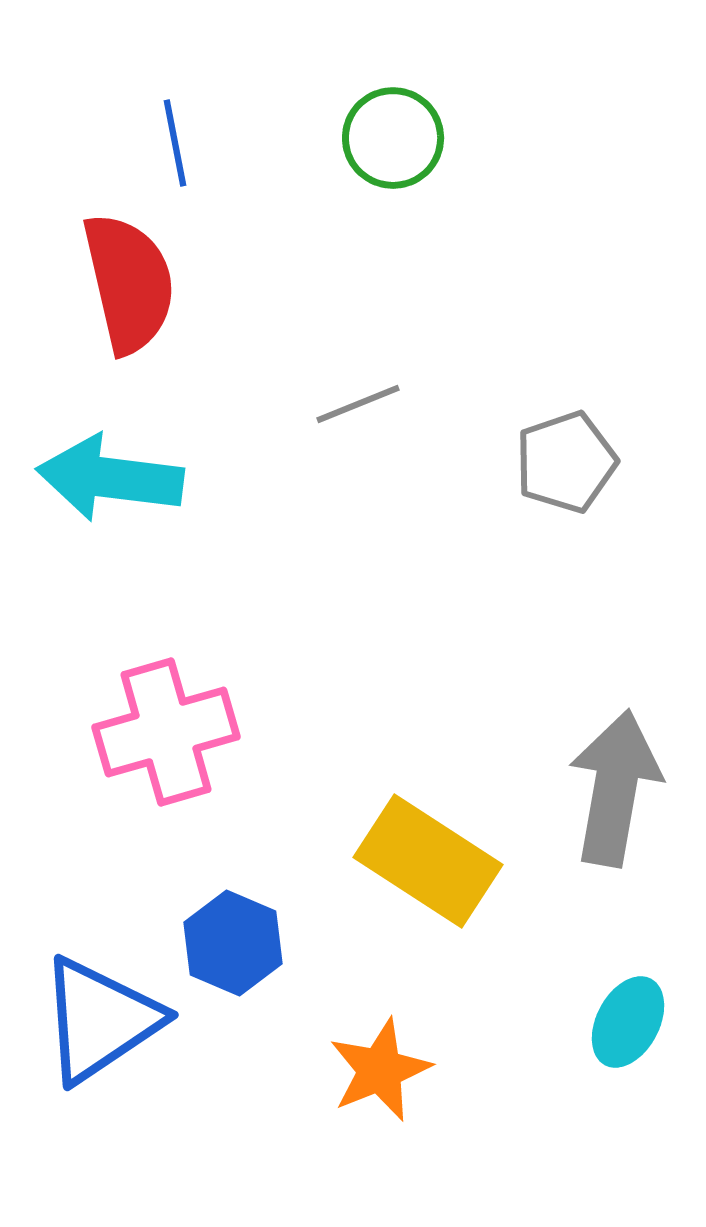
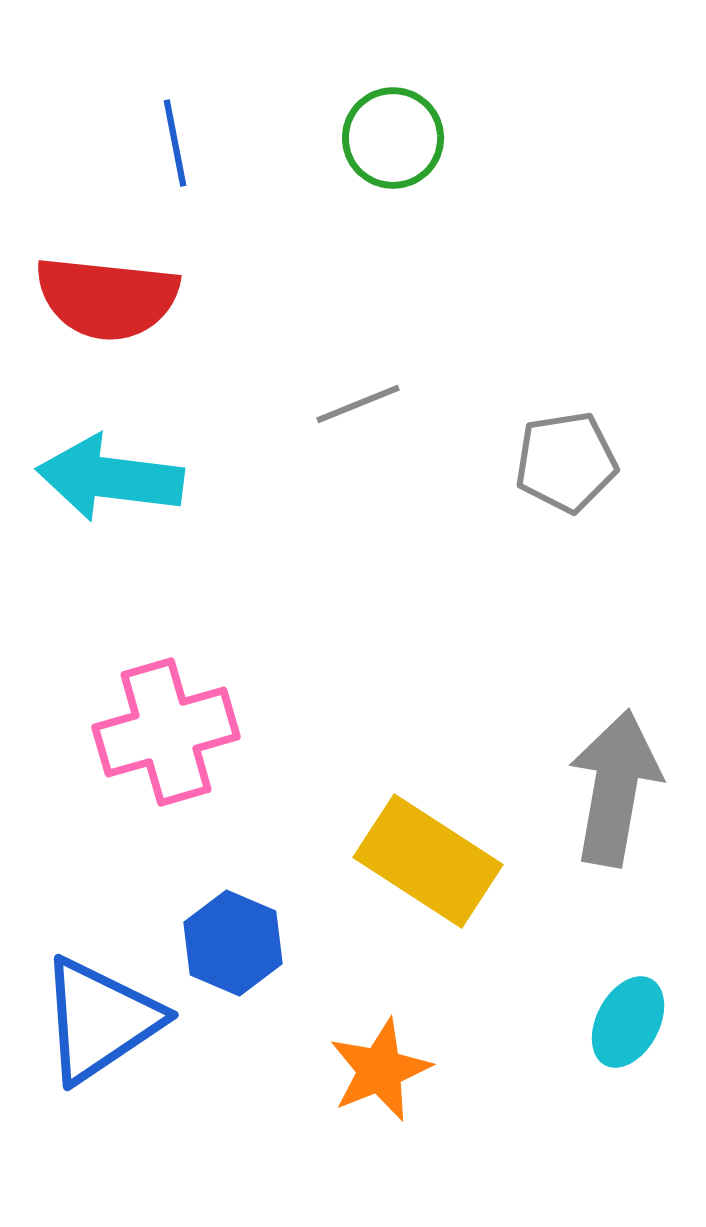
red semicircle: moved 22 px left, 15 px down; rotated 109 degrees clockwise
gray pentagon: rotated 10 degrees clockwise
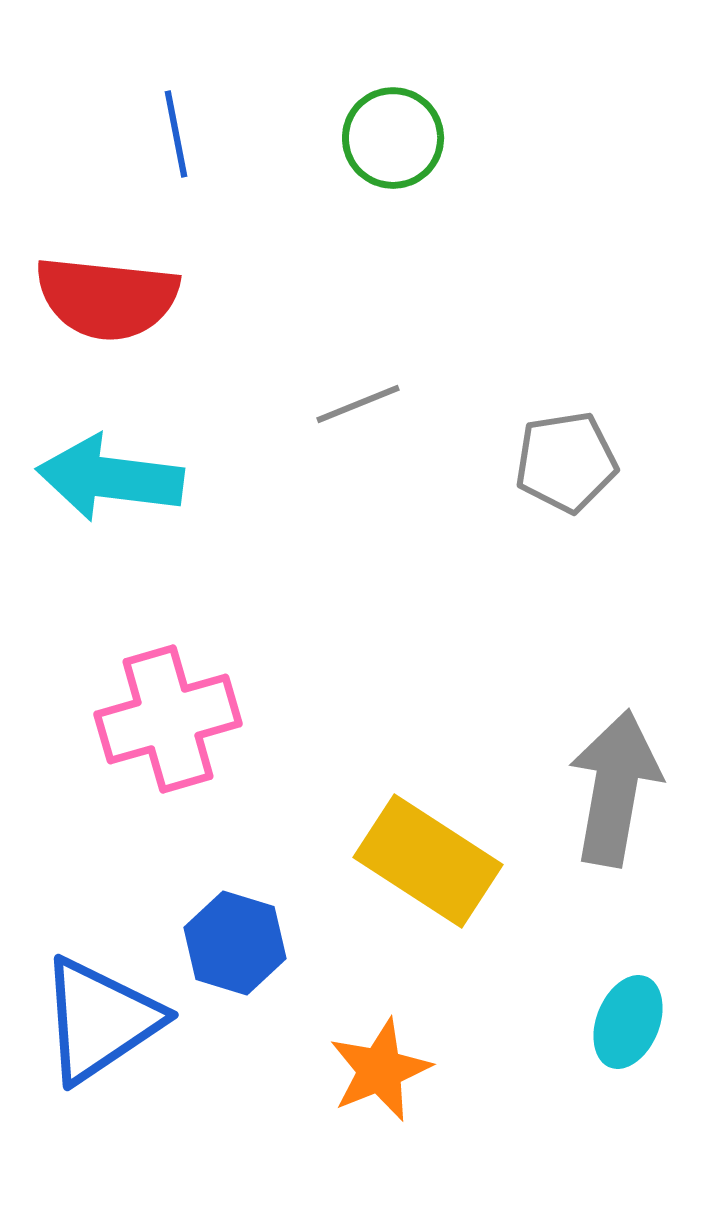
blue line: moved 1 px right, 9 px up
pink cross: moved 2 px right, 13 px up
blue hexagon: moved 2 px right; rotated 6 degrees counterclockwise
cyan ellipse: rotated 6 degrees counterclockwise
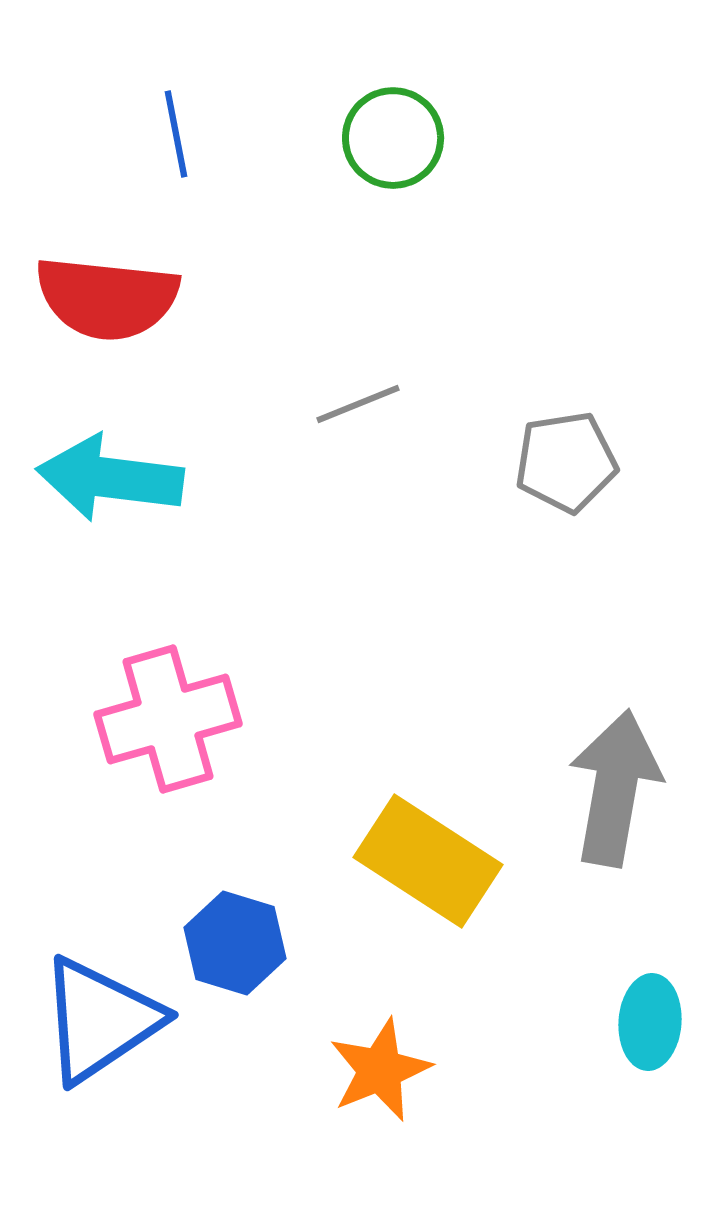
cyan ellipse: moved 22 px right; rotated 18 degrees counterclockwise
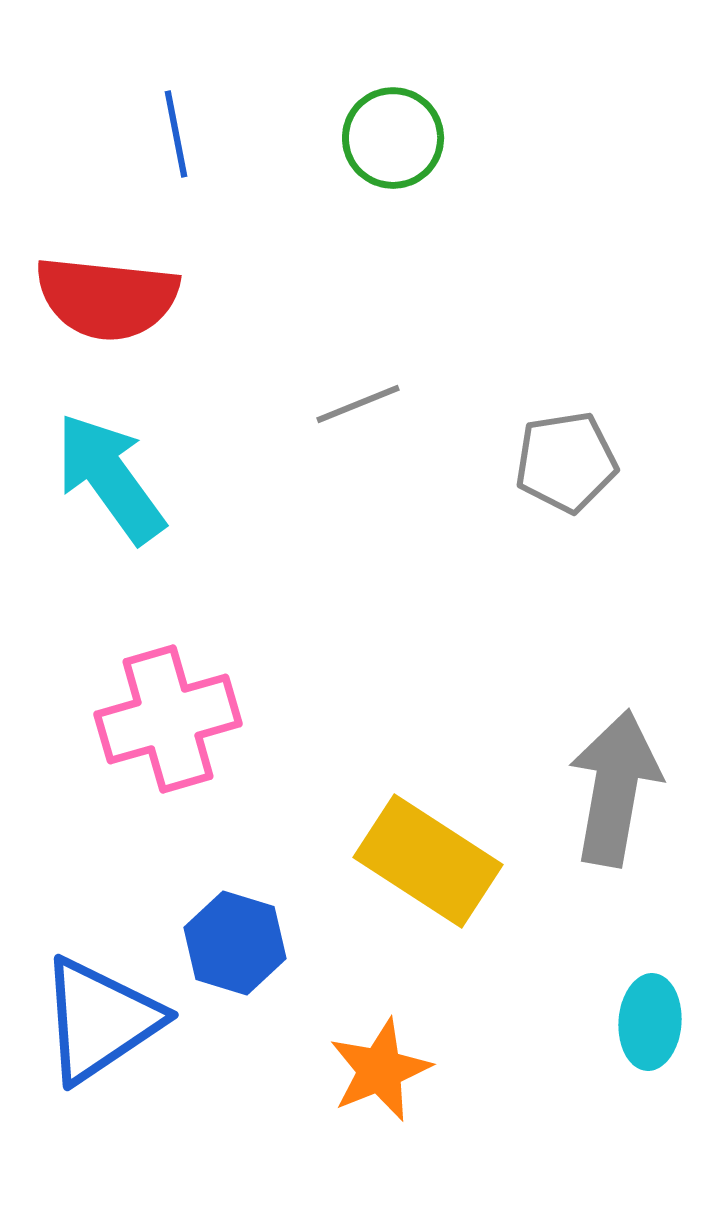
cyan arrow: rotated 47 degrees clockwise
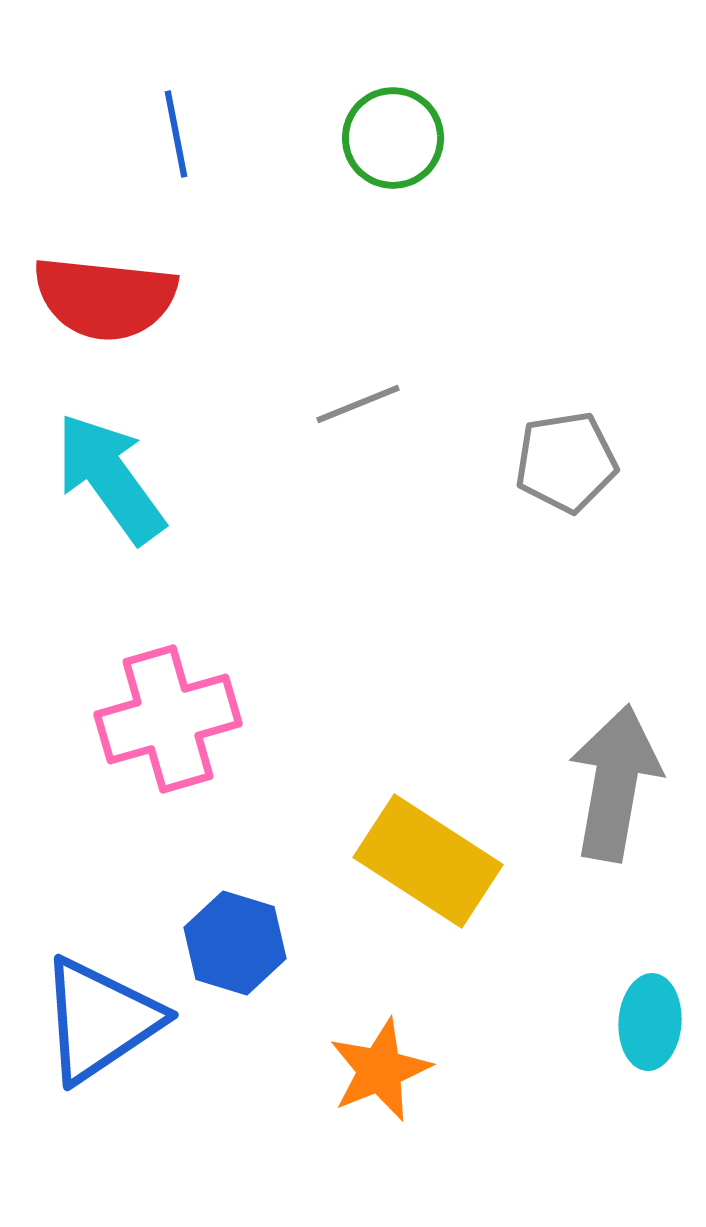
red semicircle: moved 2 px left
gray arrow: moved 5 px up
